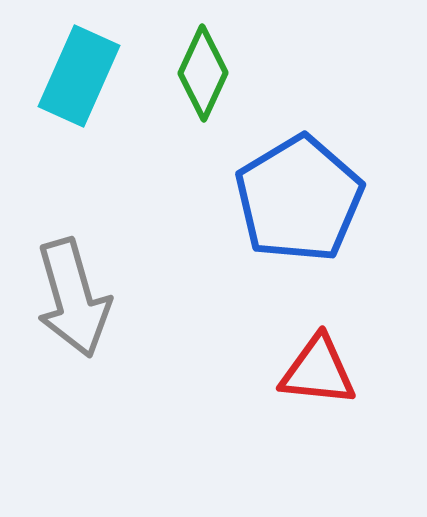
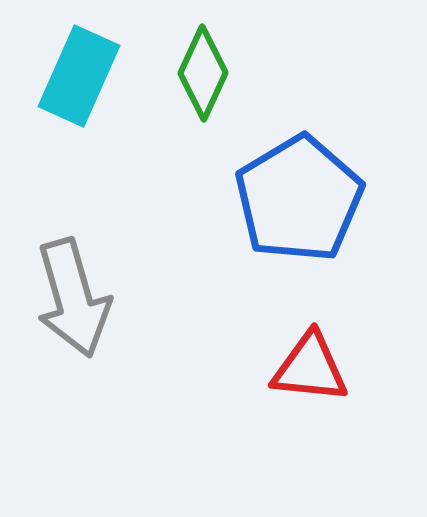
red triangle: moved 8 px left, 3 px up
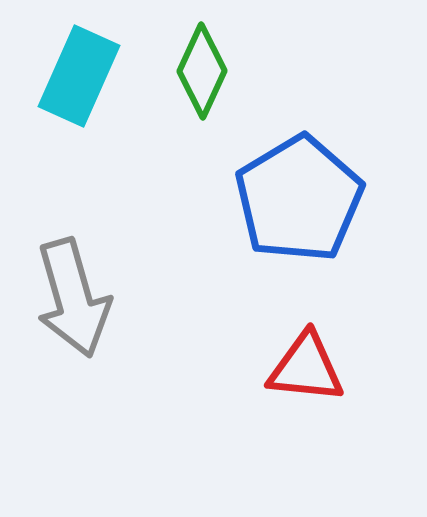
green diamond: moved 1 px left, 2 px up
red triangle: moved 4 px left
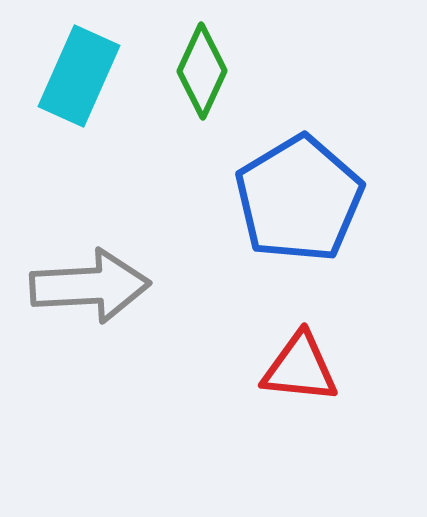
gray arrow: moved 17 px right, 12 px up; rotated 77 degrees counterclockwise
red triangle: moved 6 px left
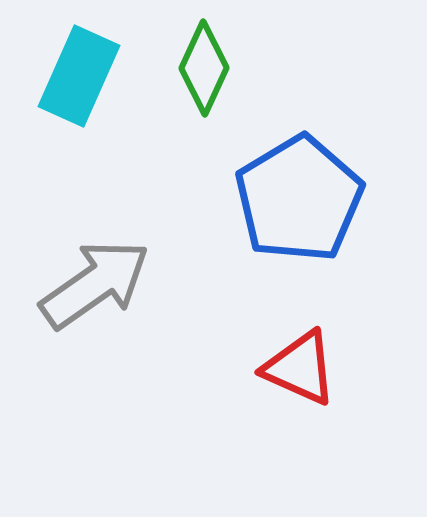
green diamond: moved 2 px right, 3 px up
gray arrow: moved 5 px right, 2 px up; rotated 32 degrees counterclockwise
red triangle: rotated 18 degrees clockwise
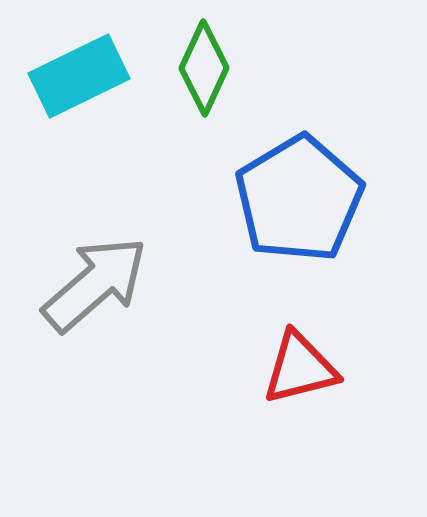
cyan rectangle: rotated 40 degrees clockwise
gray arrow: rotated 6 degrees counterclockwise
red triangle: rotated 38 degrees counterclockwise
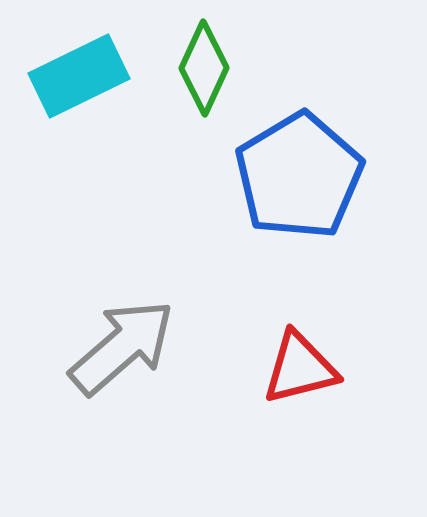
blue pentagon: moved 23 px up
gray arrow: moved 27 px right, 63 px down
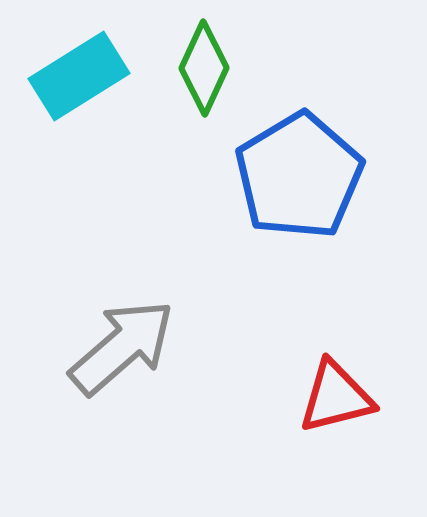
cyan rectangle: rotated 6 degrees counterclockwise
red triangle: moved 36 px right, 29 px down
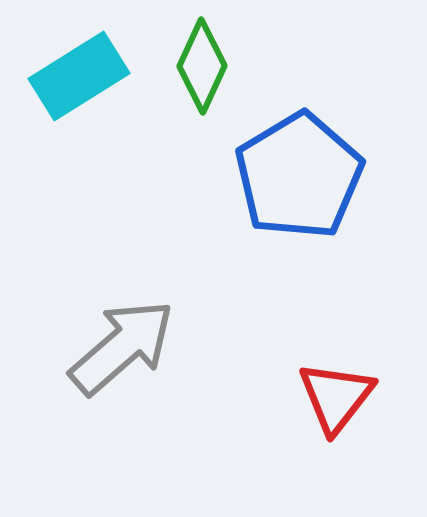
green diamond: moved 2 px left, 2 px up
red triangle: rotated 38 degrees counterclockwise
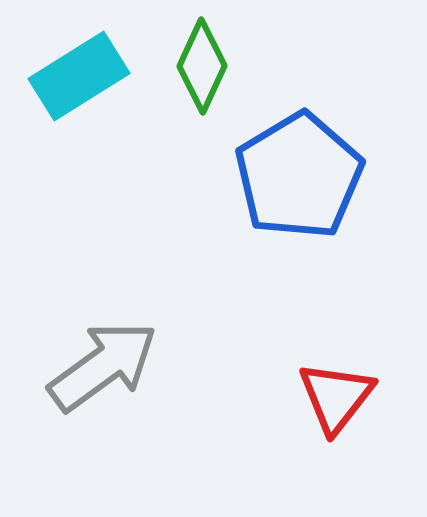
gray arrow: moved 19 px left, 19 px down; rotated 5 degrees clockwise
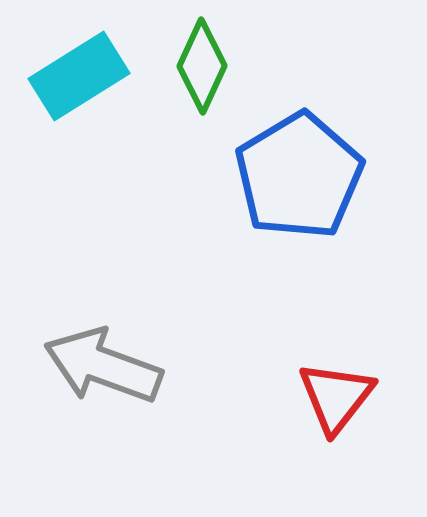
gray arrow: rotated 124 degrees counterclockwise
